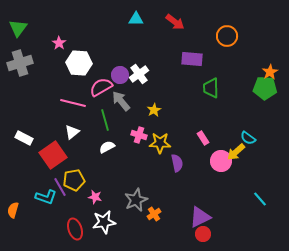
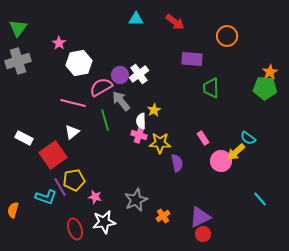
gray cross at (20, 63): moved 2 px left, 2 px up
white hexagon at (79, 63): rotated 15 degrees counterclockwise
white semicircle at (107, 147): moved 34 px right, 26 px up; rotated 63 degrees counterclockwise
orange cross at (154, 214): moved 9 px right, 2 px down
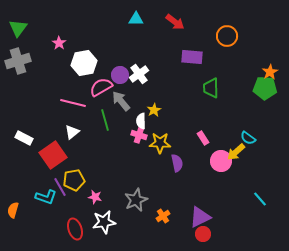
purple rectangle at (192, 59): moved 2 px up
white hexagon at (79, 63): moved 5 px right
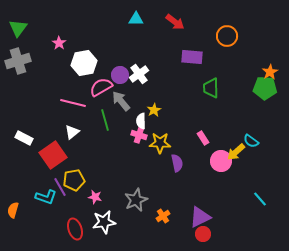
cyan semicircle at (248, 138): moved 3 px right, 3 px down
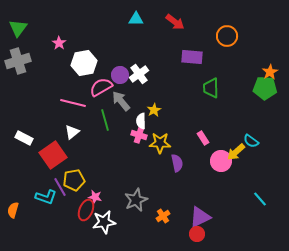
red ellipse at (75, 229): moved 11 px right, 19 px up; rotated 40 degrees clockwise
red circle at (203, 234): moved 6 px left
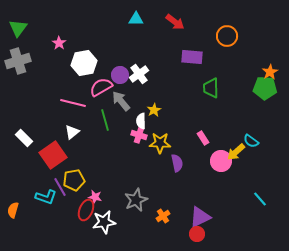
white rectangle at (24, 138): rotated 18 degrees clockwise
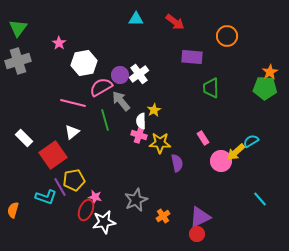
cyan semicircle at (251, 141): rotated 112 degrees clockwise
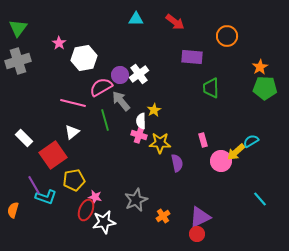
white hexagon at (84, 63): moved 5 px up
orange star at (270, 72): moved 10 px left, 5 px up
pink rectangle at (203, 138): moved 2 px down; rotated 16 degrees clockwise
purple line at (60, 187): moved 26 px left, 2 px up
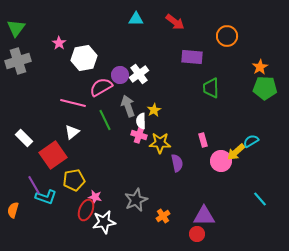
green triangle at (18, 28): moved 2 px left
gray arrow at (121, 101): moved 7 px right, 5 px down; rotated 20 degrees clockwise
green line at (105, 120): rotated 10 degrees counterclockwise
purple triangle at (200, 217): moved 4 px right, 1 px up; rotated 25 degrees clockwise
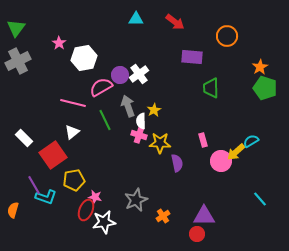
gray cross at (18, 61): rotated 10 degrees counterclockwise
green pentagon at (265, 88): rotated 15 degrees clockwise
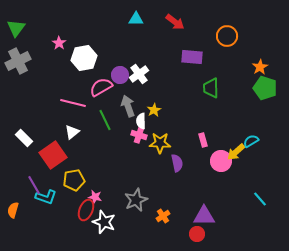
white star at (104, 222): rotated 30 degrees clockwise
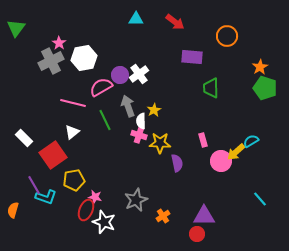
gray cross at (18, 61): moved 33 px right
